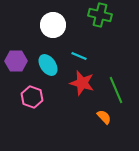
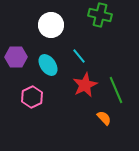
white circle: moved 2 px left
cyan line: rotated 28 degrees clockwise
purple hexagon: moved 4 px up
red star: moved 3 px right, 2 px down; rotated 30 degrees clockwise
pink hexagon: rotated 15 degrees clockwise
orange semicircle: moved 1 px down
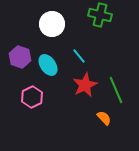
white circle: moved 1 px right, 1 px up
purple hexagon: moved 4 px right; rotated 20 degrees clockwise
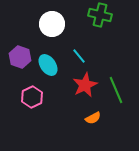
orange semicircle: moved 11 px left; rotated 105 degrees clockwise
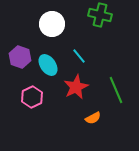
red star: moved 9 px left, 2 px down
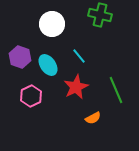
pink hexagon: moved 1 px left, 1 px up
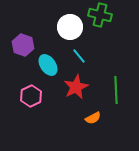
white circle: moved 18 px right, 3 px down
purple hexagon: moved 3 px right, 12 px up
green line: rotated 20 degrees clockwise
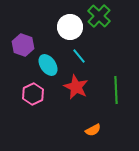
green cross: moved 1 px left, 1 px down; rotated 30 degrees clockwise
red star: rotated 20 degrees counterclockwise
pink hexagon: moved 2 px right, 2 px up
orange semicircle: moved 12 px down
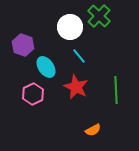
cyan ellipse: moved 2 px left, 2 px down
